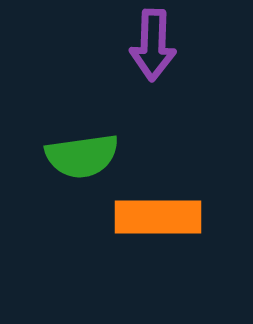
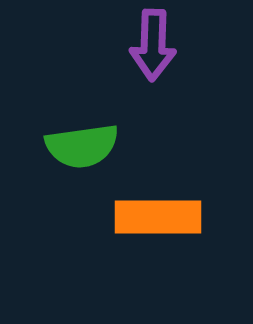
green semicircle: moved 10 px up
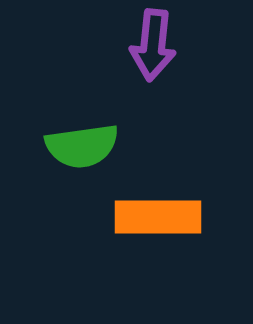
purple arrow: rotated 4 degrees clockwise
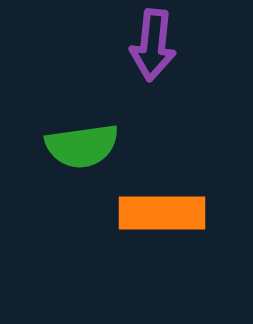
orange rectangle: moved 4 px right, 4 px up
